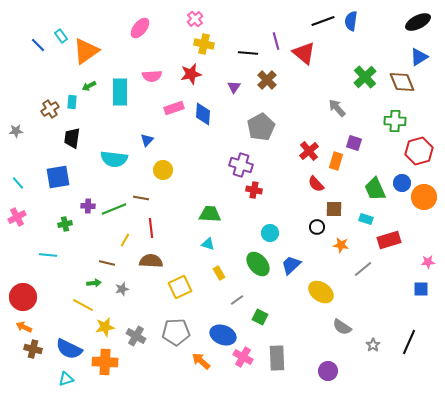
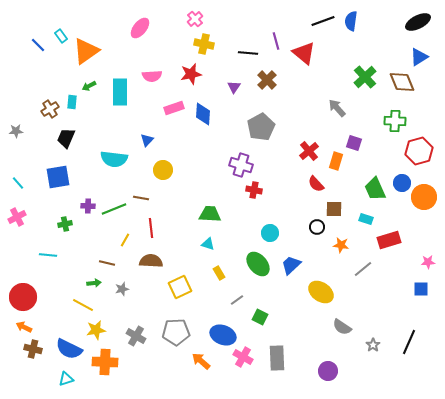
black trapezoid at (72, 138): moved 6 px left; rotated 15 degrees clockwise
yellow star at (105, 327): moved 9 px left, 3 px down
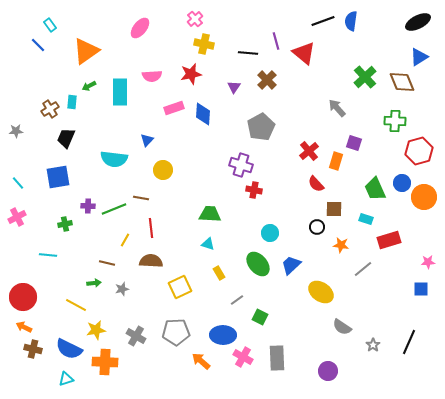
cyan rectangle at (61, 36): moved 11 px left, 11 px up
yellow line at (83, 305): moved 7 px left
blue ellipse at (223, 335): rotated 20 degrees counterclockwise
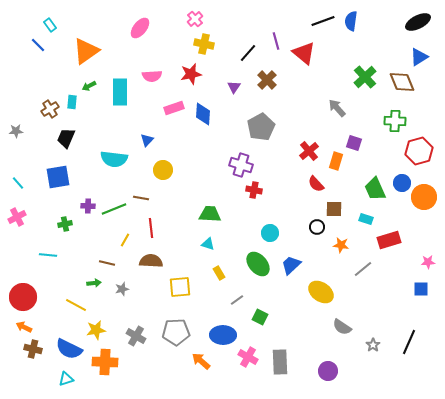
black line at (248, 53): rotated 54 degrees counterclockwise
yellow square at (180, 287): rotated 20 degrees clockwise
pink cross at (243, 357): moved 5 px right
gray rectangle at (277, 358): moved 3 px right, 4 px down
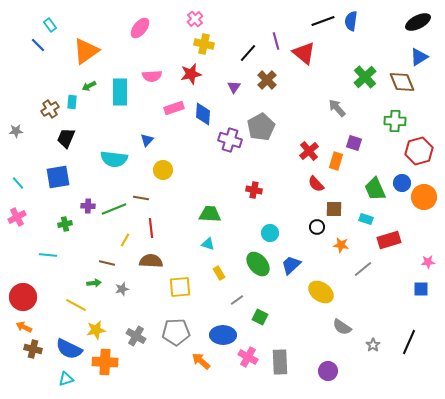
purple cross at (241, 165): moved 11 px left, 25 px up
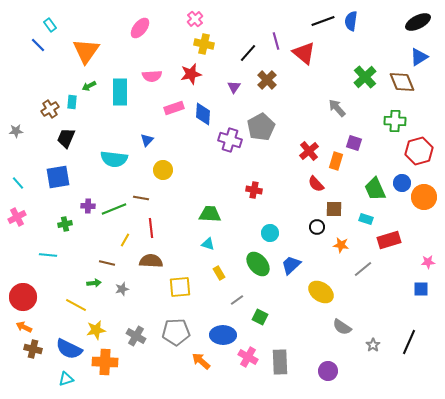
orange triangle at (86, 51): rotated 20 degrees counterclockwise
